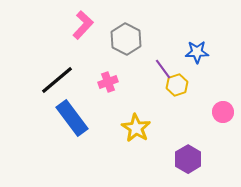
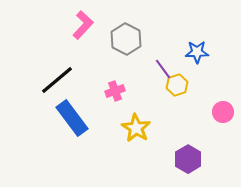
pink cross: moved 7 px right, 9 px down
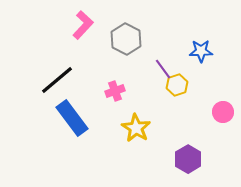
blue star: moved 4 px right, 1 px up
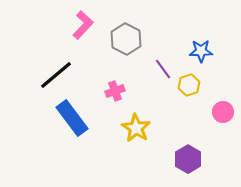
black line: moved 1 px left, 5 px up
yellow hexagon: moved 12 px right
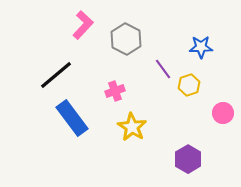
blue star: moved 4 px up
pink circle: moved 1 px down
yellow star: moved 4 px left, 1 px up
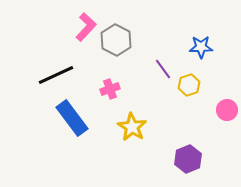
pink L-shape: moved 3 px right, 2 px down
gray hexagon: moved 10 px left, 1 px down
black line: rotated 15 degrees clockwise
pink cross: moved 5 px left, 2 px up
pink circle: moved 4 px right, 3 px up
purple hexagon: rotated 8 degrees clockwise
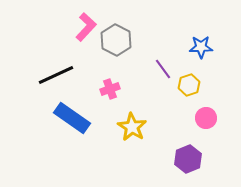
pink circle: moved 21 px left, 8 px down
blue rectangle: rotated 18 degrees counterclockwise
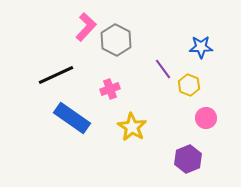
yellow hexagon: rotated 20 degrees counterclockwise
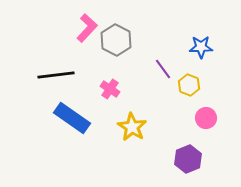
pink L-shape: moved 1 px right, 1 px down
black line: rotated 18 degrees clockwise
pink cross: rotated 36 degrees counterclockwise
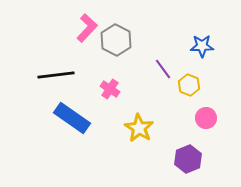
blue star: moved 1 px right, 1 px up
yellow star: moved 7 px right, 1 px down
